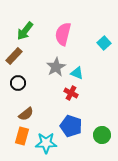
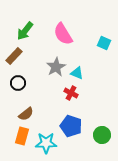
pink semicircle: rotated 45 degrees counterclockwise
cyan square: rotated 24 degrees counterclockwise
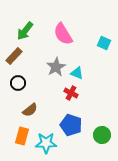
brown semicircle: moved 4 px right, 4 px up
blue pentagon: moved 1 px up
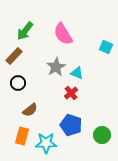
cyan square: moved 2 px right, 4 px down
red cross: rotated 24 degrees clockwise
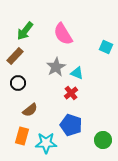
brown rectangle: moved 1 px right
green circle: moved 1 px right, 5 px down
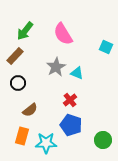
red cross: moved 1 px left, 7 px down
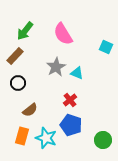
cyan star: moved 5 px up; rotated 20 degrees clockwise
